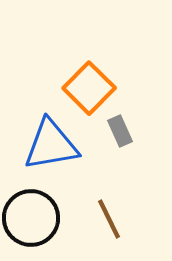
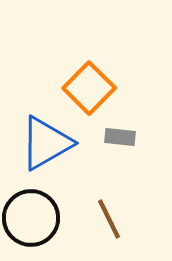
gray rectangle: moved 6 px down; rotated 60 degrees counterclockwise
blue triangle: moved 5 px left, 2 px up; rotated 20 degrees counterclockwise
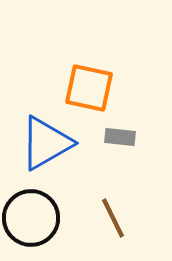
orange square: rotated 33 degrees counterclockwise
brown line: moved 4 px right, 1 px up
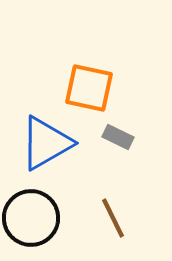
gray rectangle: moved 2 px left; rotated 20 degrees clockwise
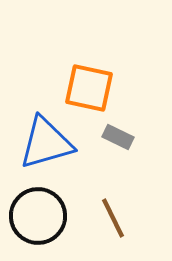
blue triangle: rotated 14 degrees clockwise
black circle: moved 7 px right, 2 px up
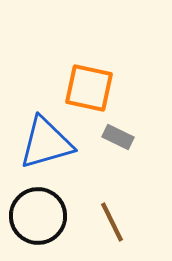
brown line: moved 1 px left, 4 px down
